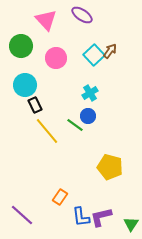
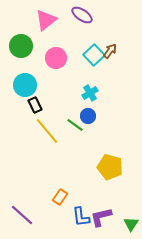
pink triangle: rotated 35 degrees clockwise
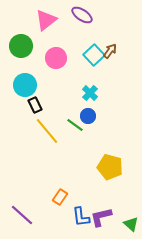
cyan cross: rotated 14 degrees counterclockwise
green triangle: rotated 21 degrees counterclockwise
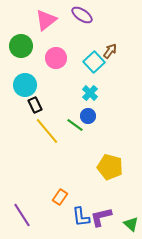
cyan square: moved 7 px down
purple line: rotated 15 degrees clockwise
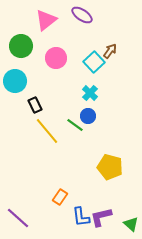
cyan circle: moved 10 px left, 4 px up
purple line: moved 4 px left, 3 px down; rotated 15 degrees counterclockwise
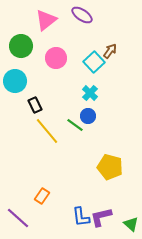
orange rectangle: moved 18 px left, 1 px up
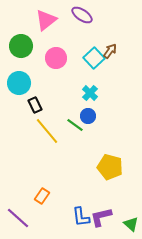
cyan square: moved 4 px up
cyan circle: moved 4 px right, 2 px down
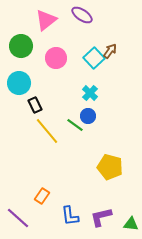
blue L-shape: moved 11 px left, 1 px up
green triangle: rotated 35 degrees counterclockwise
